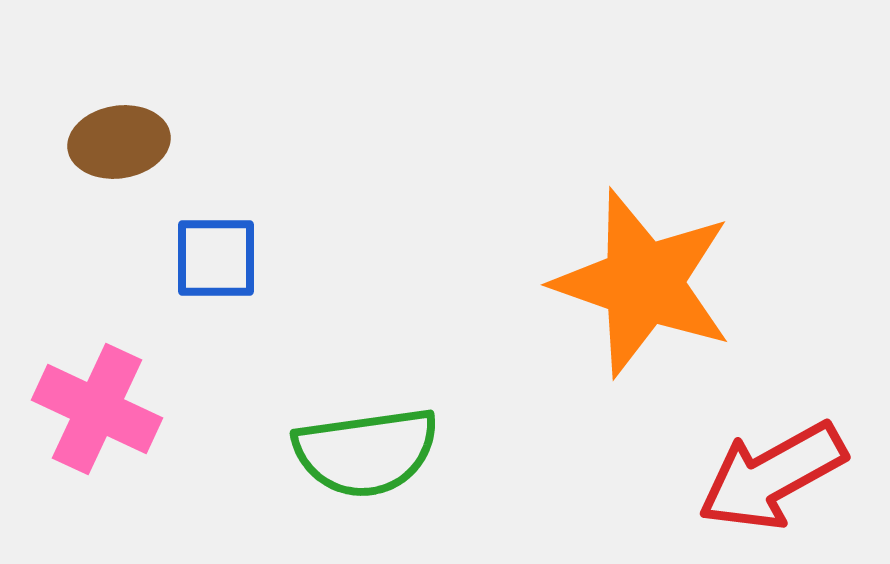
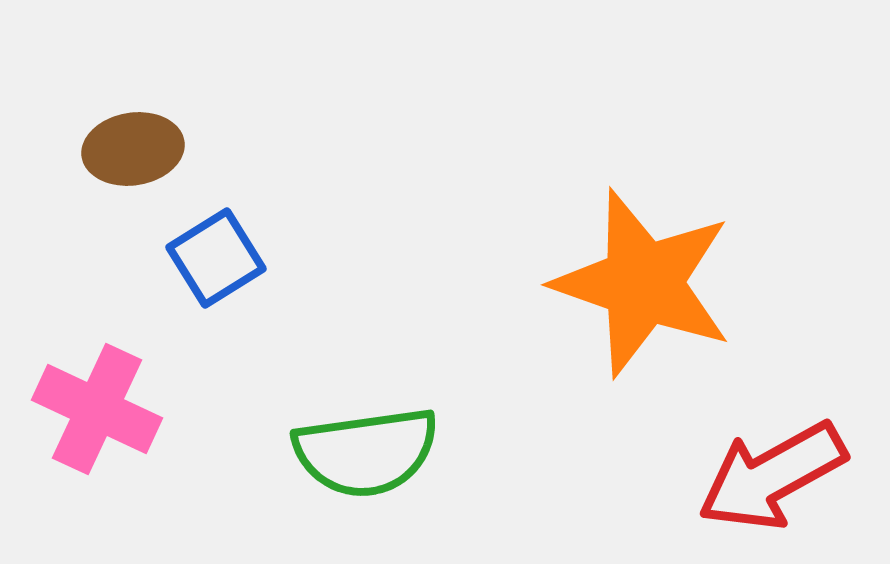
brown ellipse: moved 14 px right, 7 px down
blue square: rotated 32 degrees counterclockwise
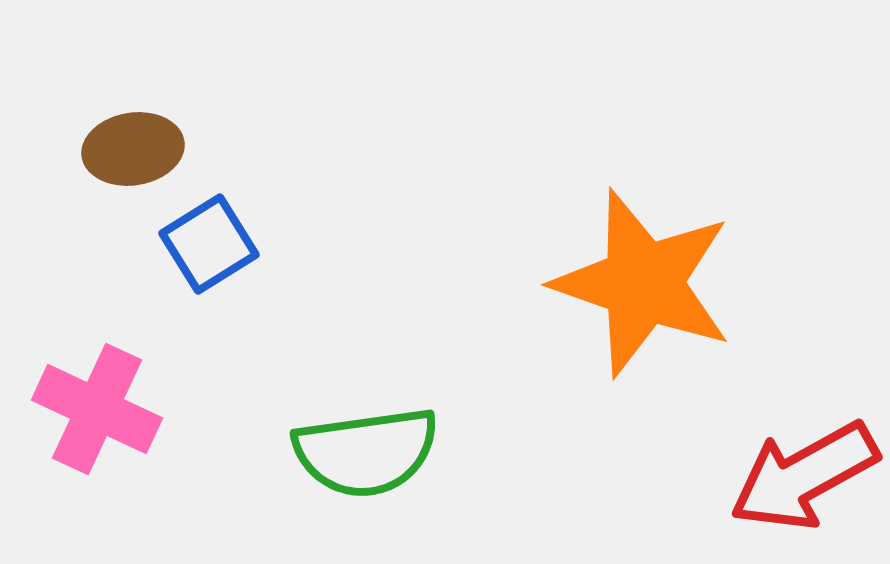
blue square: moved 7 px left, 14 px up
red arrow: moved 32 px right
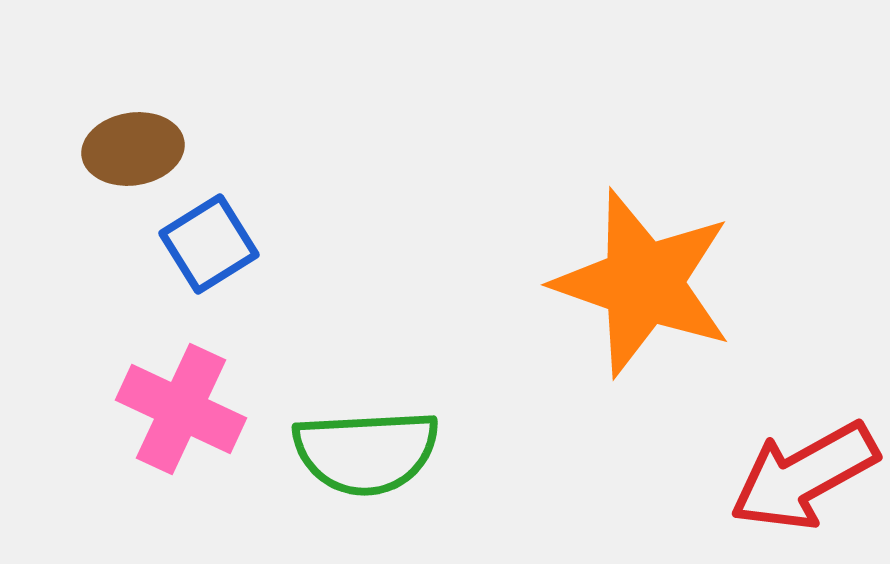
pink cross: moved 84 px right
green semicircle: rotated 5 degrees clockwise
